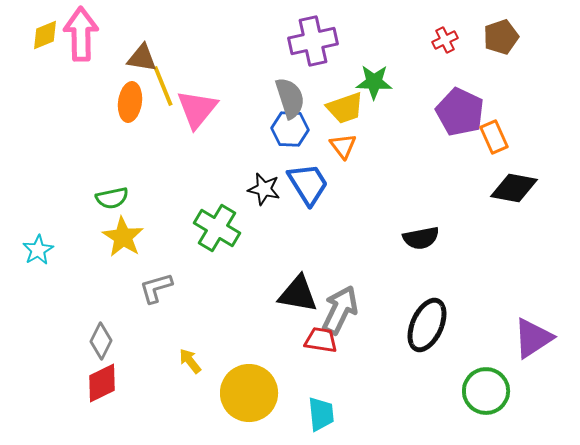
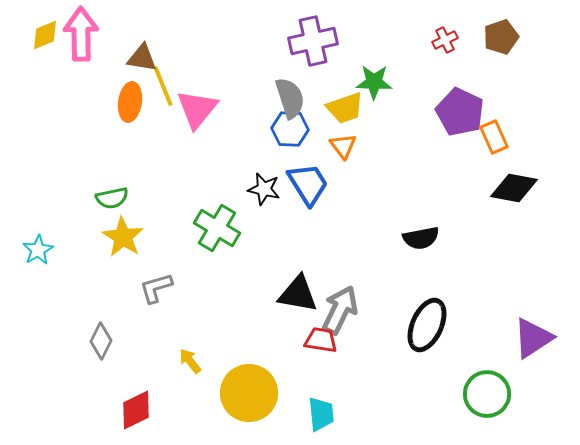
red diamond: moved 34 px right, 27 px down
green circle: moved 1 px right, 3 px down
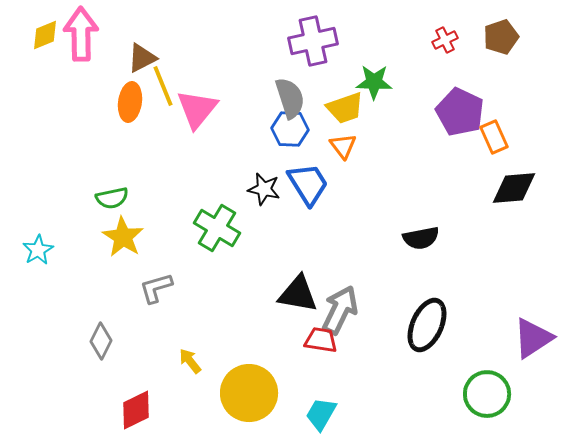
brown triangle: rotated 36 degrees counterclockwise
black diamond: rotated 15 degrees counterclockwise
cyan trapezoid: rotated 144 degrees counterclockwise
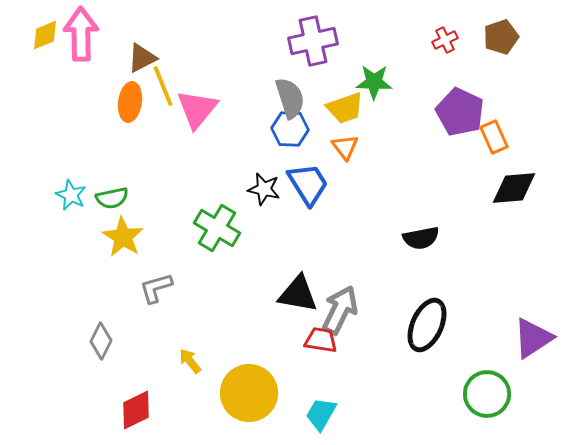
orange triangle: moved 2 px right, 1 px down
cyan star: moved 33 px right, 55 px up; rotated 16 degrees counterclockwise
